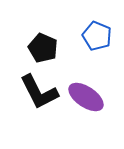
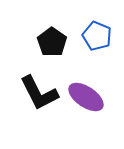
black pentagon: moved 9 px right, 6 px up; rotated 12 degrees clockwise
black L-shape: moved 1 px down
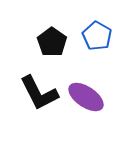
blue pentagon: rotated 8 degrees clockwise
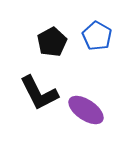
black pentagon: rotated 8 degrees clockwise
purple ellipse: moved 13 px down
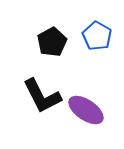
black L-shape: moved 3 px right, 3 px down
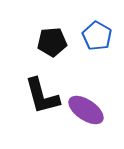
black pentagon: rotated 24 degrees clockwise
black L-shape: rotated 12 degrees clockwise
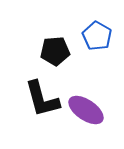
black pentagon: moved 3 px right, 9 px down
black L-shape: moved 3 px down
